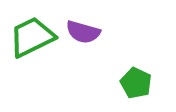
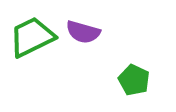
green pentagon: moved 2 px left, 3 px up
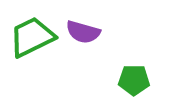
green pentagon: rotated 24 degrees counterclockwise
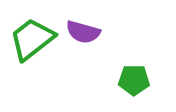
green trapezoid: moved 2 px down; rotated 12 degrees counterclockwise
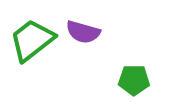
green trapezoid: moved 1 px down
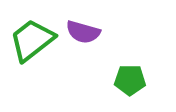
green pentagon: moved 4 px left
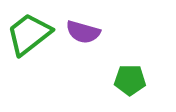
green trapezoid: moved 3 px left, 6 px up
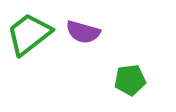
green pentagon: rotated 8 degrees counterclockwise
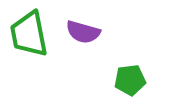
green trapezoid: rotated 63 degrees counterclockwise
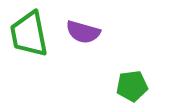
green pentagon: moved 2 px right, 6 px down
